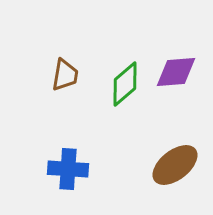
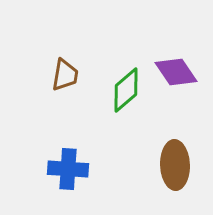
purple diamond: rotated 60 degrees clockwise
green diamond: moved 1 px right, 6 px down
brown ellipse: rotated 54 degrees counterclockwise
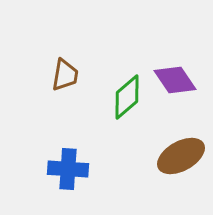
purple diamond: moved 1 px left, 8 px down
green diamond: moved 1 px right, 7 px down
brown ellipse: moved 6 px right, 9 px up; rotated 63 degrees clockwise
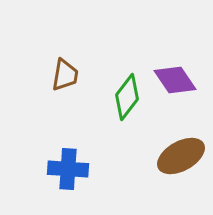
green diamond: rotated 12 degrees counterclockwise
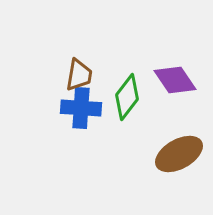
brown trapezoid: moved 14 px right
brown ellipse: moved 2 px left, 2 px up
blue cross: moved 13 px right, 61 px up
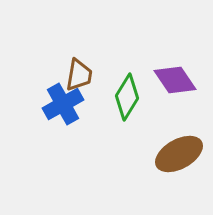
green diamond: rotated 6 degrees counterclockwise
blue cross: moved 18 px left, 4 px up; rotated 33 degrees counterclockwise
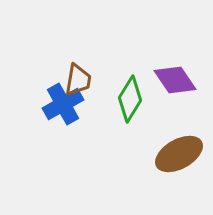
brown trapezoid: moved 1 px left, 5 px down
green diamond: moved 3 px right, 2 px down
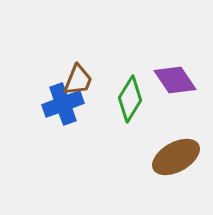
brown trapezoid: rotated 12 degrees clockwise
blue cross: rotated 9 degrees clockwise
brown ellipse: moved 3 px left, 3 px down
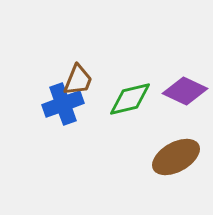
purple diamond: moved 10 px right, 11 px down; rotated 30 degrees counterclockwise
green diamond: rotated 45 degrees clockwise
